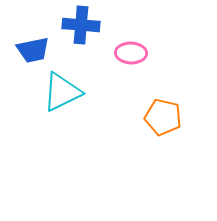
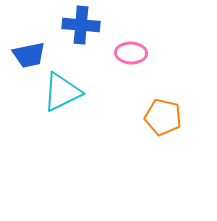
blue trapezoid: moved 4 px left, 5 px down
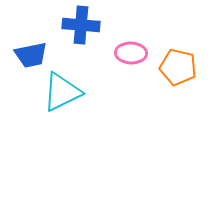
blue trapezoid: moved 2 px right
orange pentagon: moved 15 px right, 50 px up
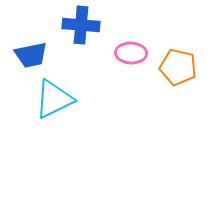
cyan triangle: moved 8 px left, 7 px down
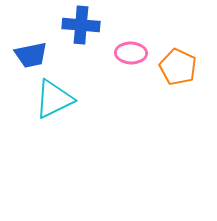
orange pentagon: rotated 12 degrees clockwise
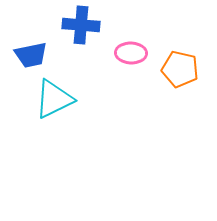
orange pentagon: moved 2 px right, 2 px down; rotated 12 degrees counterclockwise
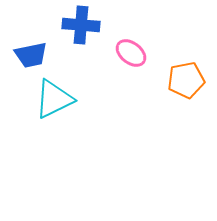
pink ellipse: rotated 36 degrees clockwise
orange pentagon: moved 6 px right, 11 px down; rotated 24 degrees counterclockwise
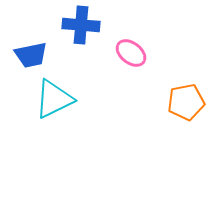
orange pentagon: moved 22 px down
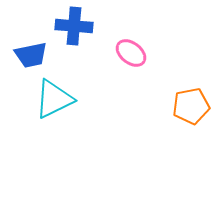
blue cross: moved 7 px left, 1 px down
orange pentagon: moved 5 px right, 4 px down
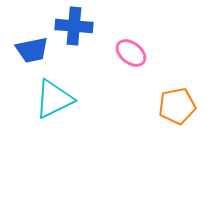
blue trapezoid: moved 1 px right, 5 px up
orange pentagon: moved 14 px left
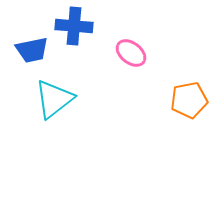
cyan triangle: rotated 12 degrees counterclockwise
orange pentagon: moved 12 px right, 6 px up
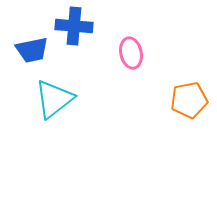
pink ellipse: rotated 40 degrees clockwise
